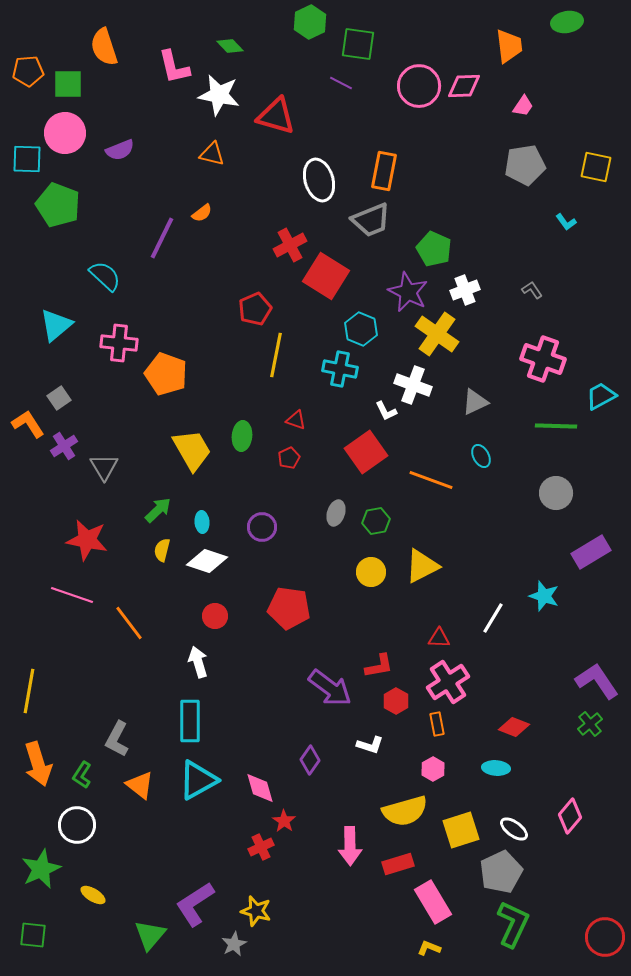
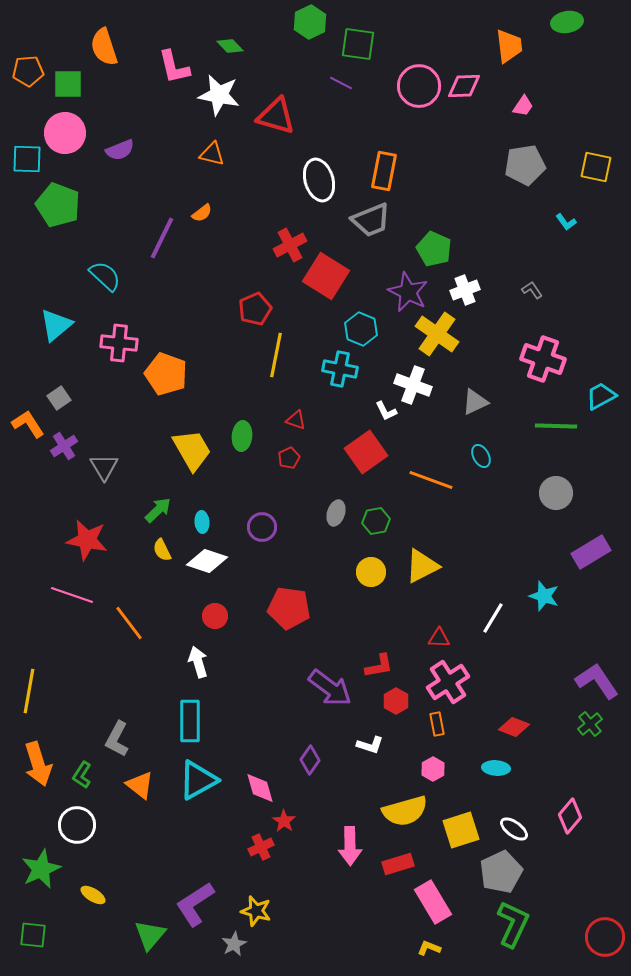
yellow semicircle at (162, 550): rotated 40 degrees counterclockwise
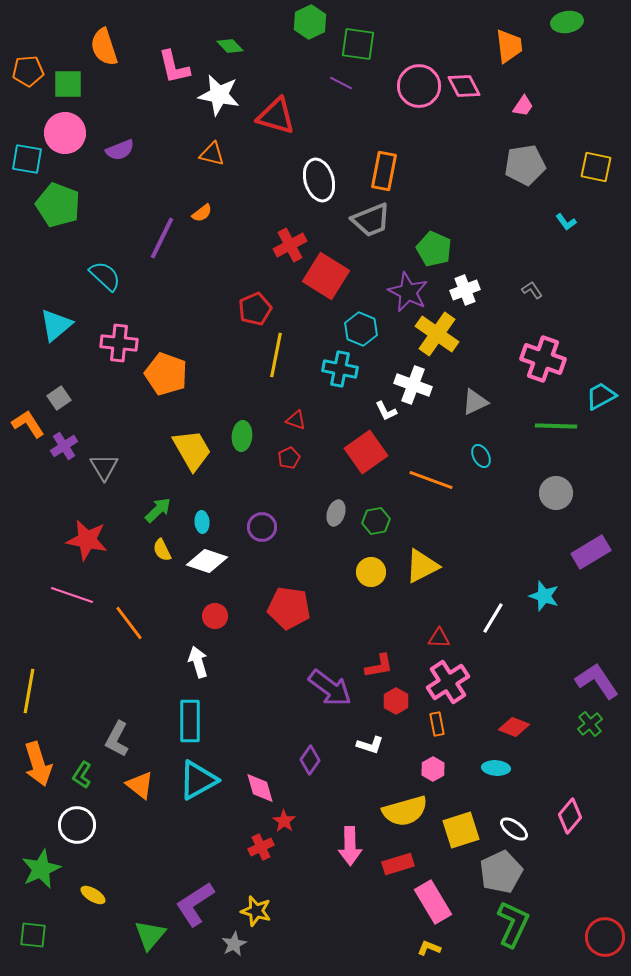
pink diamond at (464, 86): rotated 64 degrees clockwise
cyan square at (27, 159): rotated 8 degrees clockwise
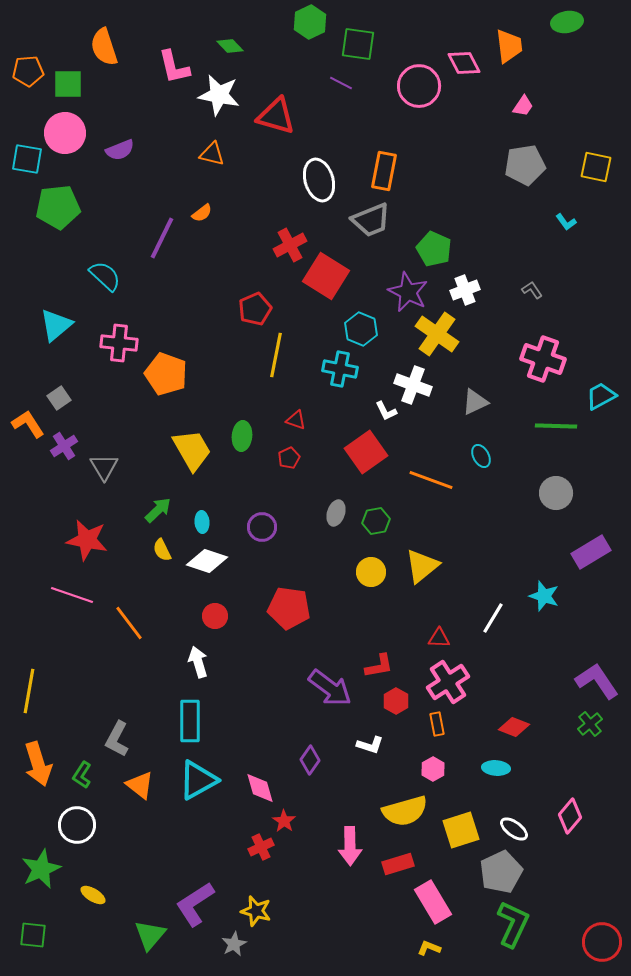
pink diamond at (464, 86): moved 23 px up
green pentagon at (58, 205): moved 2 px down; rotated 27 degrees counterclockwise
yellow triangle at (422, 566): rotated 12 degrees counterclockwise
red circle at (605, 937): moved 3 px left, 5 px down
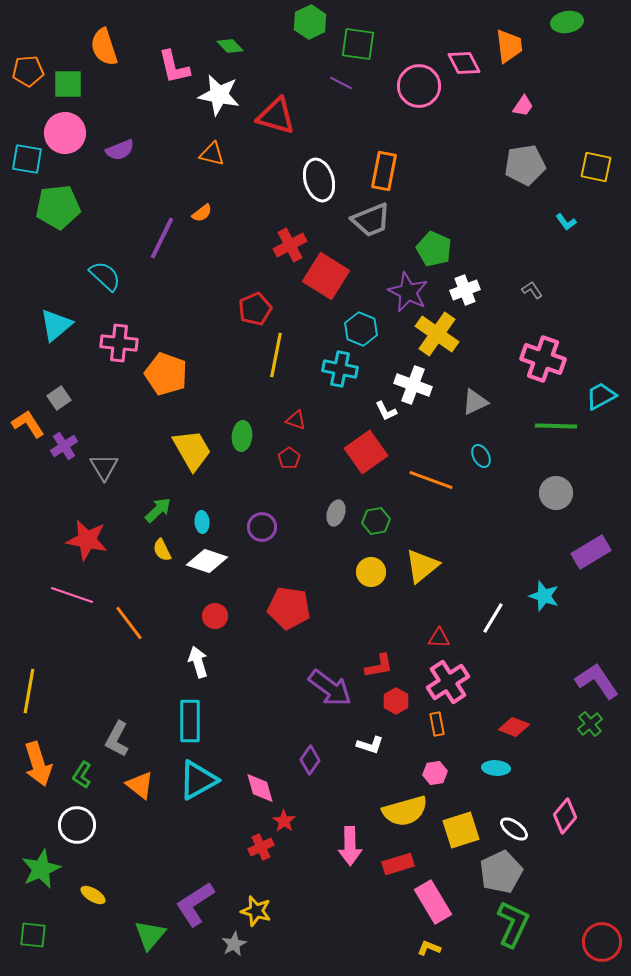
red pentagon at (289, 458): rotated 10 degrees counterclockwise
pink hexagon at (433, 769): moved 2 px right, 4 px down; rotated 20 degrees clockwise
pink diamond at (570, 816): moved 5 px left
